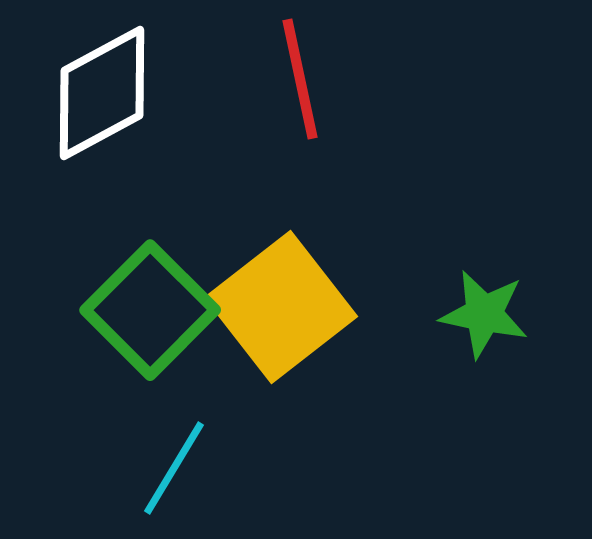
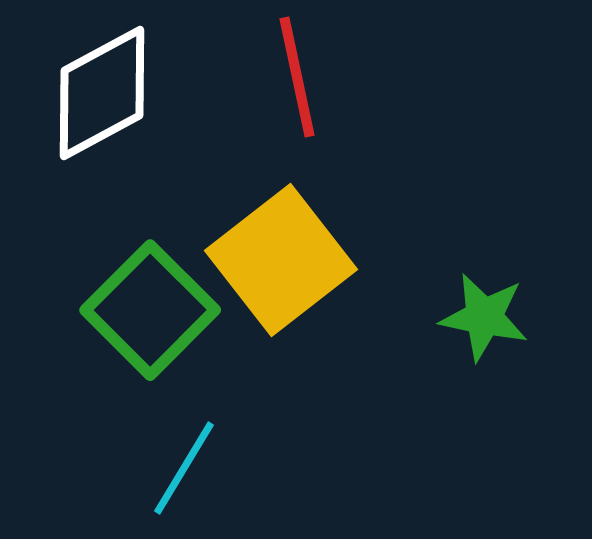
red line: moved 3 px left, 2 px up
yellow square: moved 47 px up
green star: moved 3 px down
cyan line: moved 10 px right
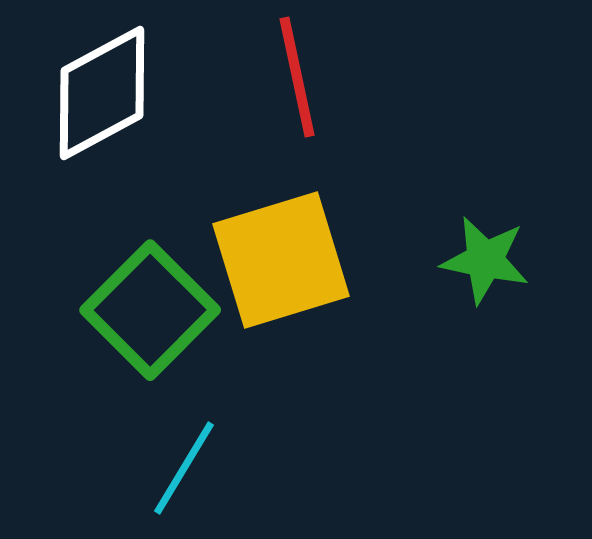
yellow square: rotated 21 degrees clockwise
green star: moved 1 px right, 57 px up
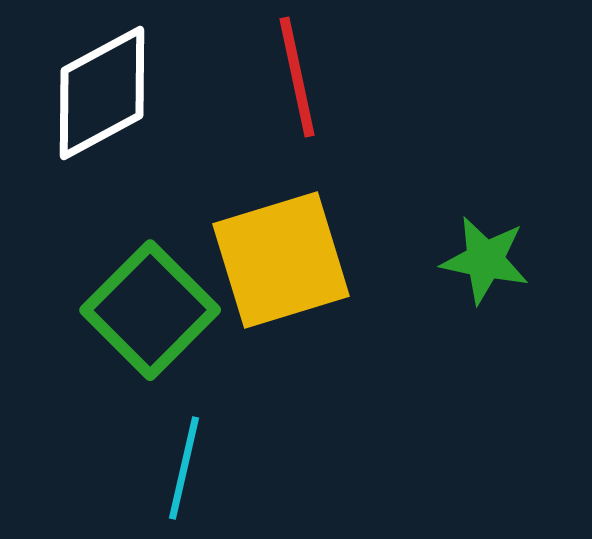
cyan line: rotated 18 degrees counterclockwise
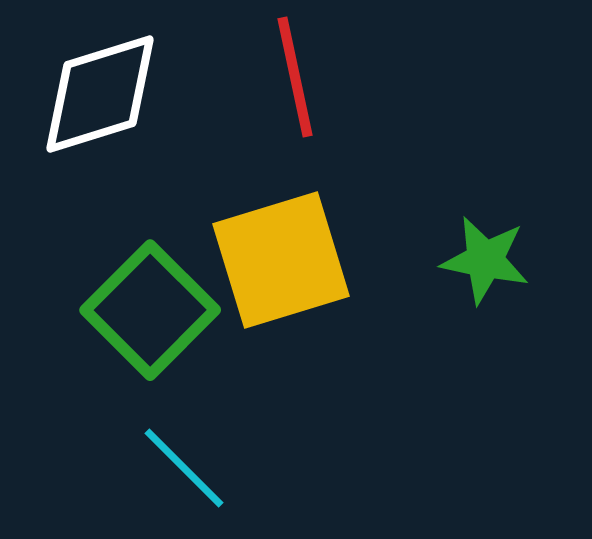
red line: moved 2 px left
white diamond: moved 2 px left, 1 px down; rotated 11 degrees clockwise
cyan line: rotated 58 degrees counterclockwise
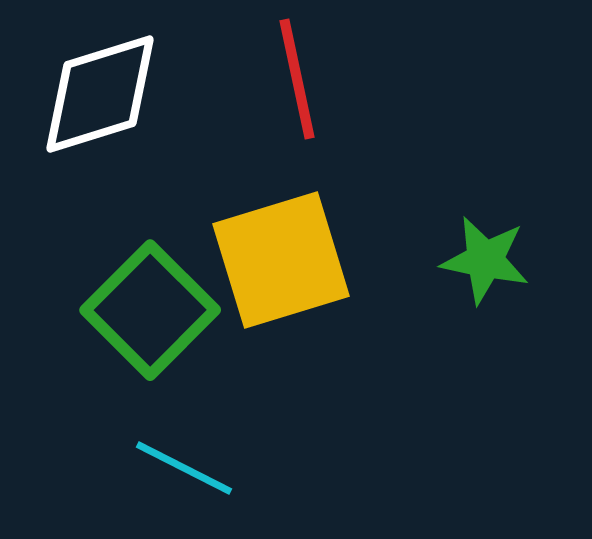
red line: moved 2 px right, 2 px down
cyan line: rotated 18 degrees counterclockwise
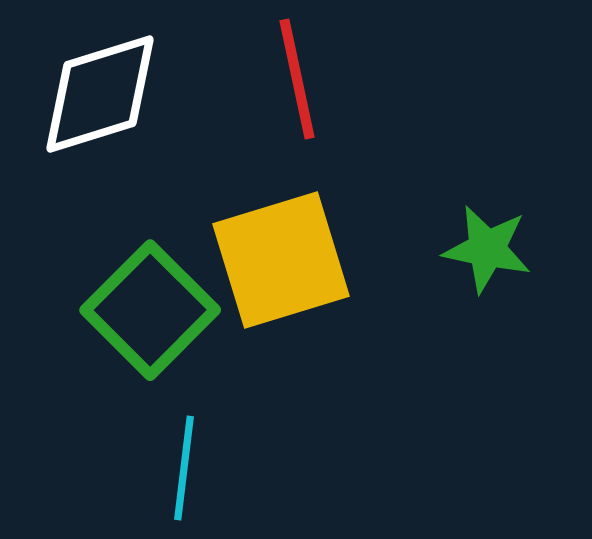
green star: moved 2 px right, 11 px up
cyan line: rotated 70 degrees clockwise
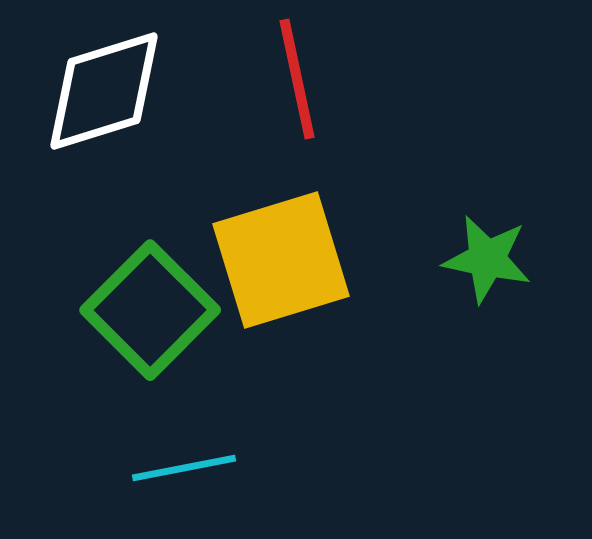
white diamond: moved 4 px right, 3 px up
green star: moved 10 px down
cyan line: rotated 72 degrees clockwise
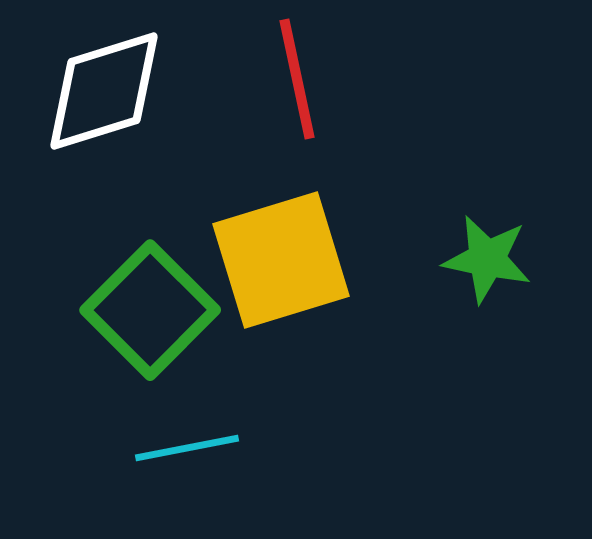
cyan line: moved 3 px right, 20 px up
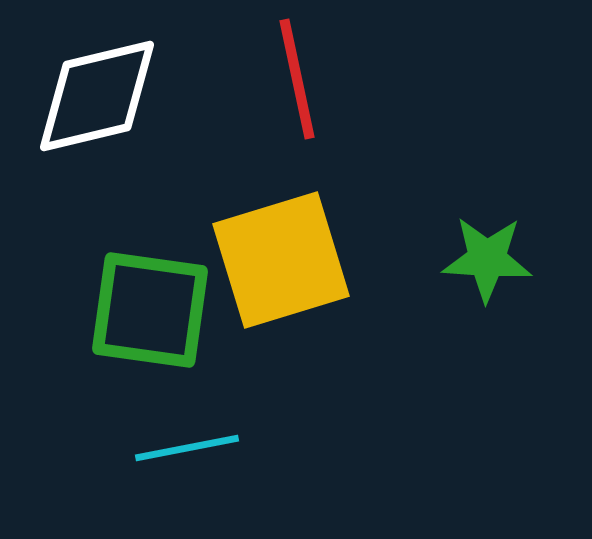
white diamond: moved 7 px left, 5 px down; rotated 4 degrees clockwise
green star: rotated 8 degrees counterclockwise
green square: rotated 37 degrees counterclockwise
